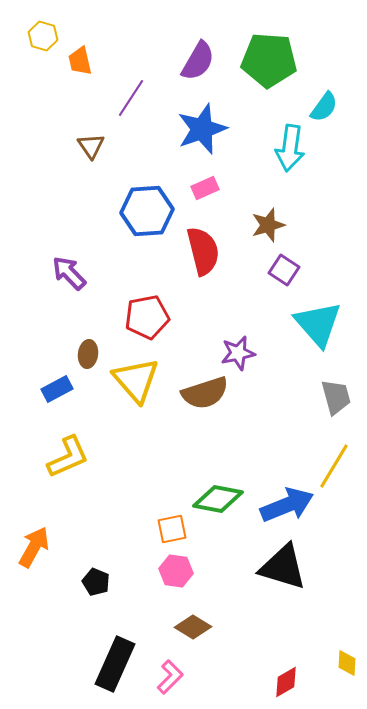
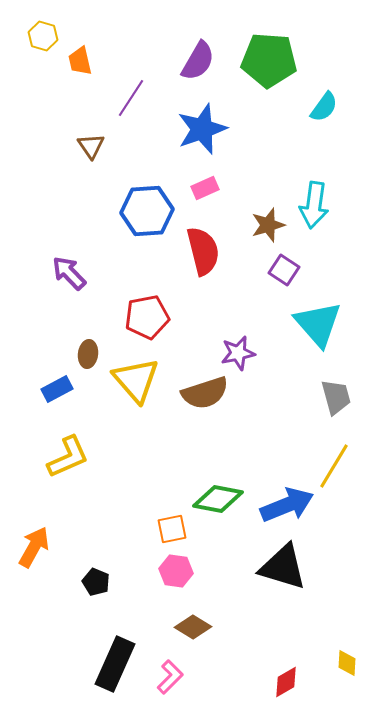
cyan arrow: moved 24 px right, 57 px down
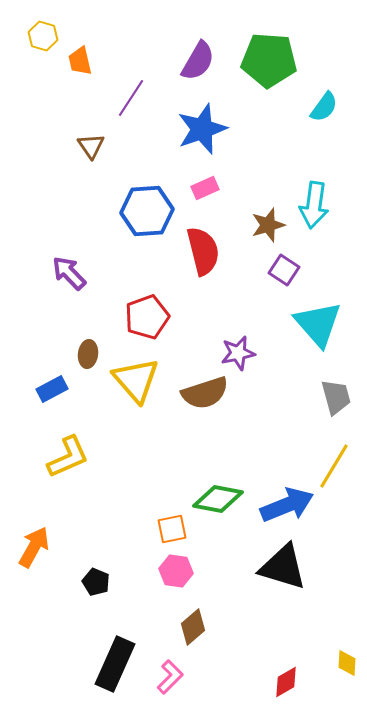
red pentagon: rotated 9 degrees counterclockwise
blue rectangle: moved 5 px left
brown diamond: rotated 72 degrees counterclockwise
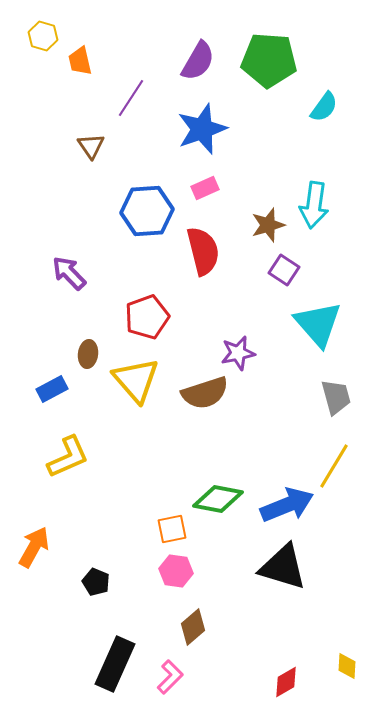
yellow diamond: moved 3 px down
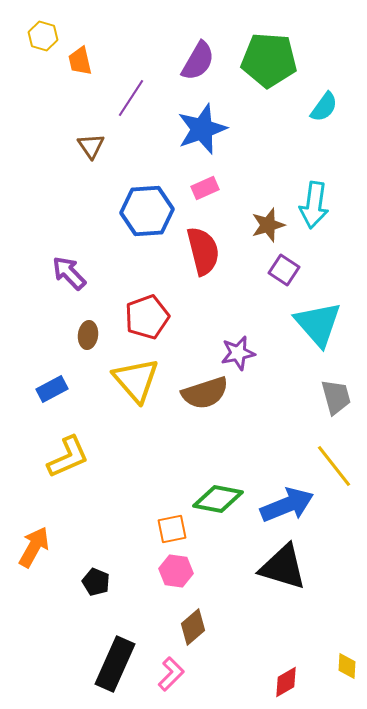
brown ellipse: moved 19 px up
yellow line: rotated 69 degrees counterclockwise
pink L-shape: moved 1 px right, 3 px up
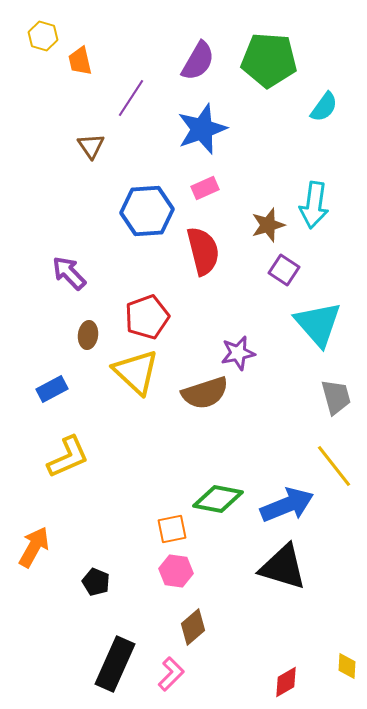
yellow triangle: moved 8 px up; rotated 6 degrees counterclockwise
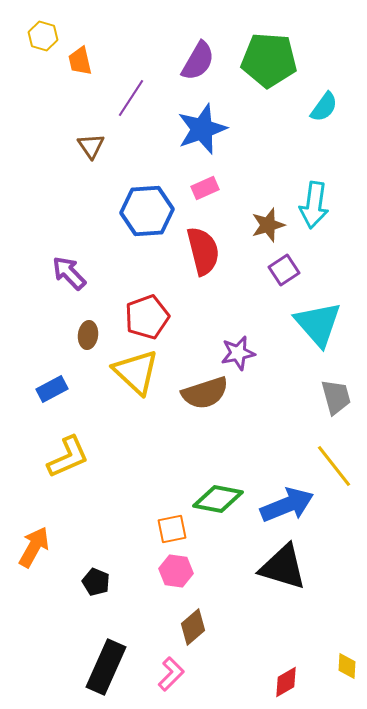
purple square: rotated 24 degrees clockwise
black rectangle: moved 9 px left, 3 px down
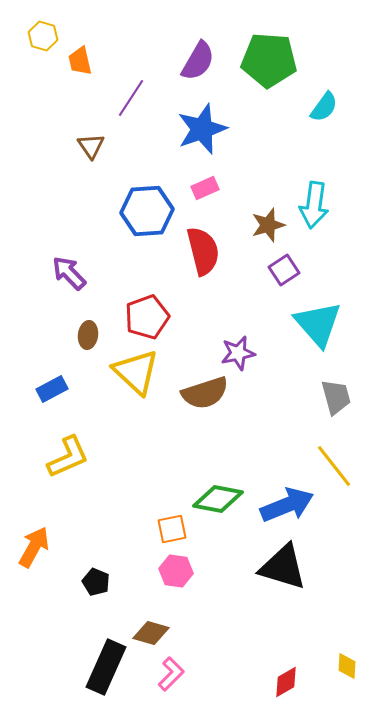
brown diamond: moved 42 px left, 6 px down; rotated 57 degrees clockwise
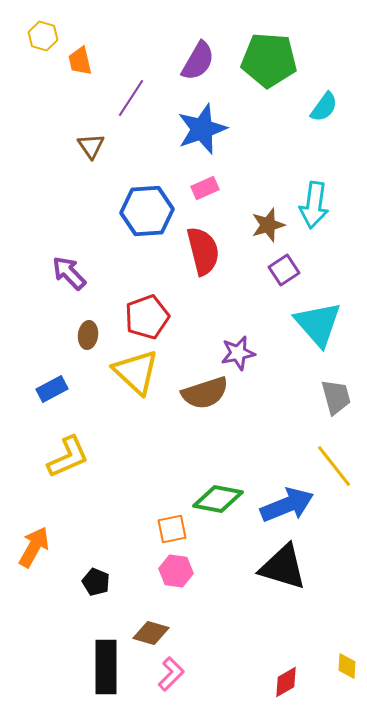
black rectangle: rotated 24 degrees counterclockwise
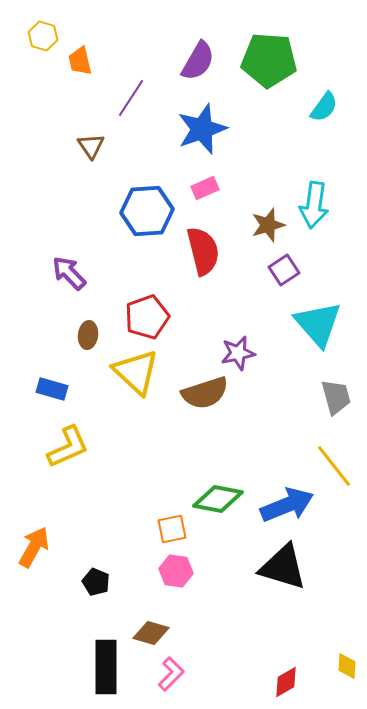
blue rectangle: rotated 44 degrees clockwise
yellow L-shape: moved 10 px up
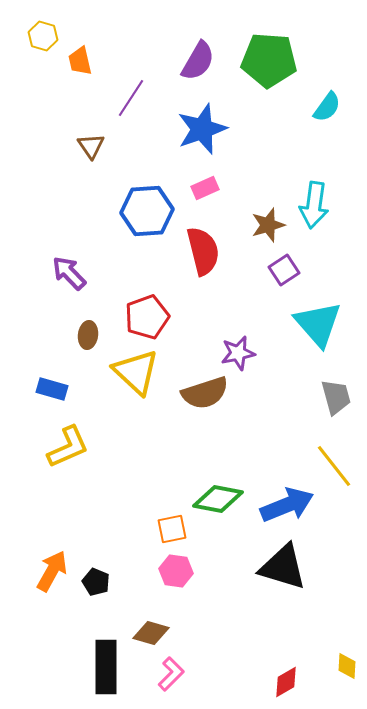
cyan semicircle: moved 3 px right
orange arrow: moved 18 px right, 24 px down
